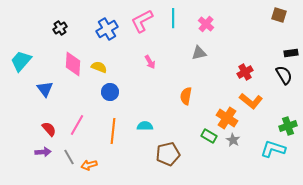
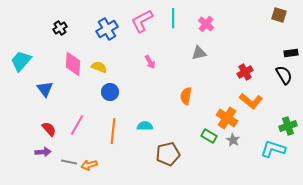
gray line: moved 5 px down; rotated 49 degrees counterclockwise
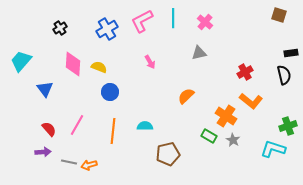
pink cross: moved 1 px left, 2 px up
black semicircle: rotated 18 degrees clockwise
orange semicircle: rotated 36 degrees clockwise
orange cross: moved 1 px left, 2 px up
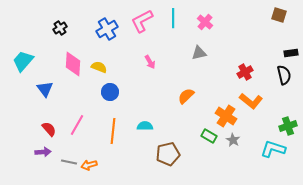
cyan trapezoid: moved 2 px right
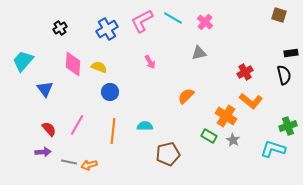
cyan line: rotated 60 degrees counterclockwise
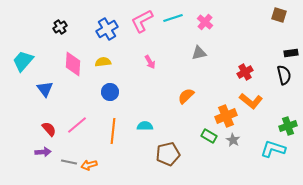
cyan line: rotated 48 degrees counterclockwise
black cross: moved 1 px up
yellow semicircle: moved 4 px right, 5 px up; rotated 28 degrees counterclockwise
orange cross: rotated 35 degrees clockwise
pink line: rotated 20 degrees clockwise
